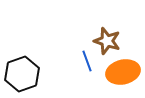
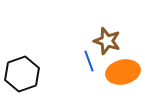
blue line: moved 2 px right
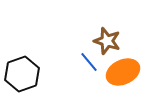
blue line: moved 1 px down; rotated 20 degrees counterclockwise
orange ellipse: rotated 12 degrees counterclockwise
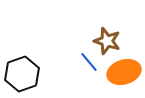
orange ellipse: moved 1 px right; rotated 8 degrees clockwise
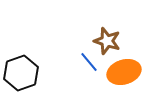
black hexagon: moved 1 px left, 1 px up
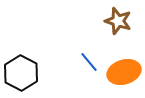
brown star: moved 11 px right, 20 px up
black hexagon: rotated 12 degrees counterclockwise
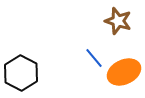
blue line: moved 5 px right, 4 px up
orange ellipse: rotated 8 degrees counterclockwise
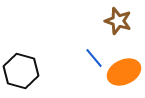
black hexagon: moved 2 px up; rotated 12 degrees counterclockwise
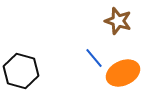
orange ellipse: moved 1 px left, 1 px down
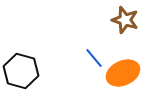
brown star: moved 7 px right, 1 px up
